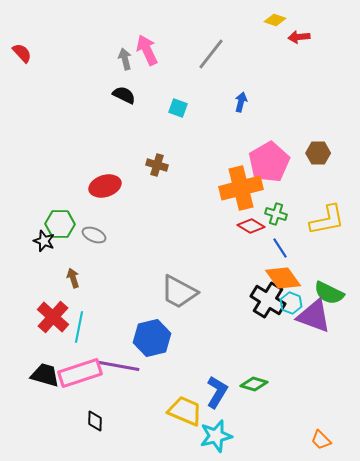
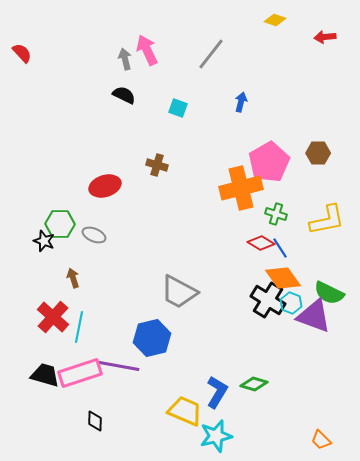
red arrow: moved 26 px right
red diamond: moved 10 px right, 17 px down
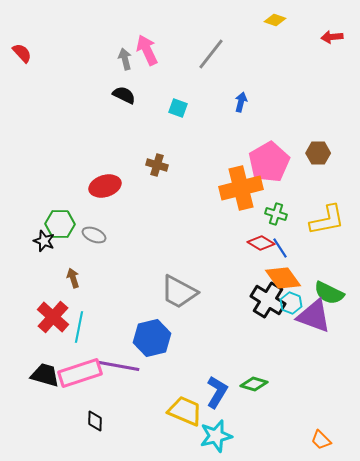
red arrow: moved 7 px right
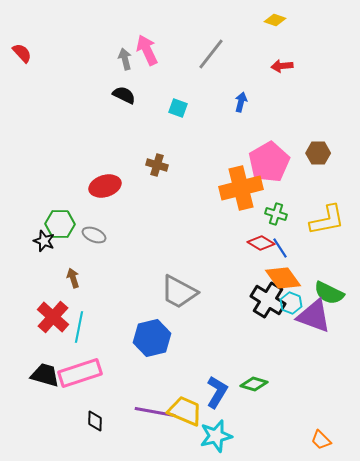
red arrow: moved 50 px left, 29 px down
purple line: moved 36 px right, 46 px down
